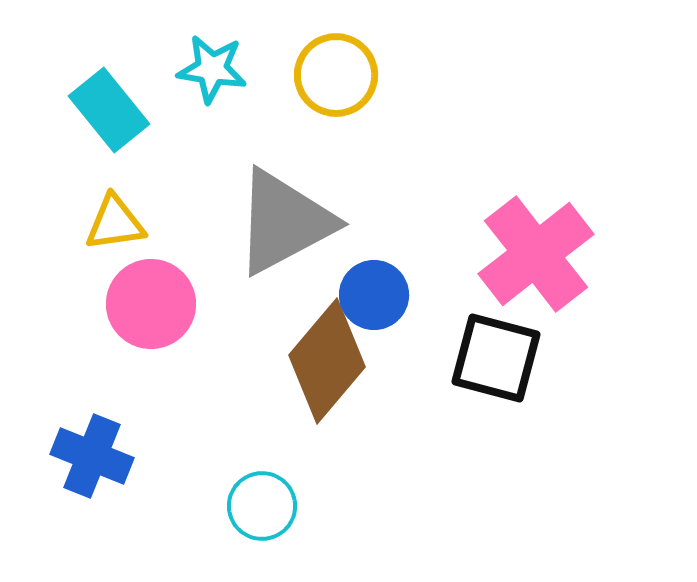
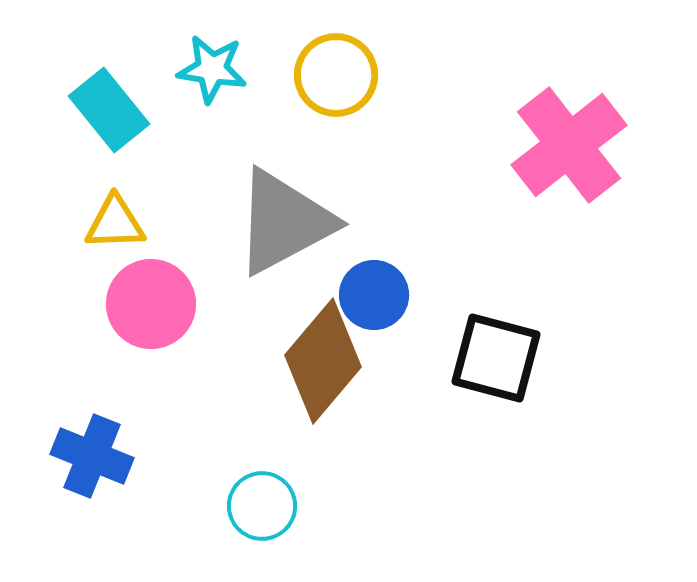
yellow triangle: rotated 6 degrees clockwise
pink cross: moved 33 px right, 109 px up
brown diamond: moved 4 px left
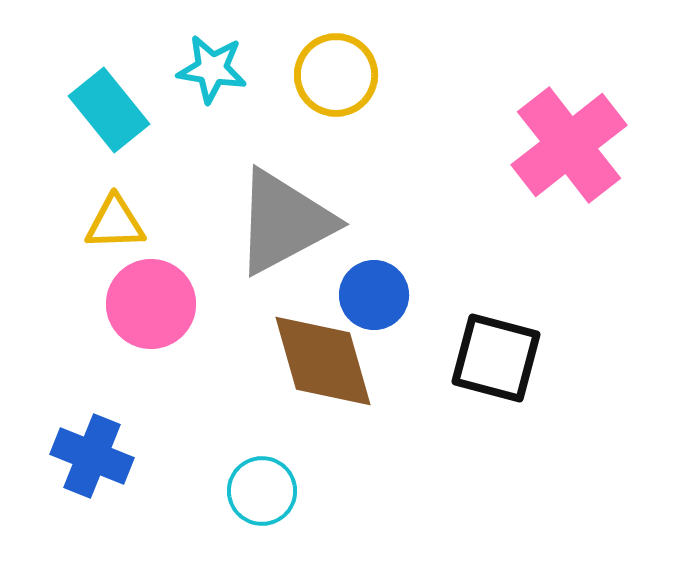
brown diamond: rotated 56 degrees counterclockwise
cyan circle: moved 15 px up
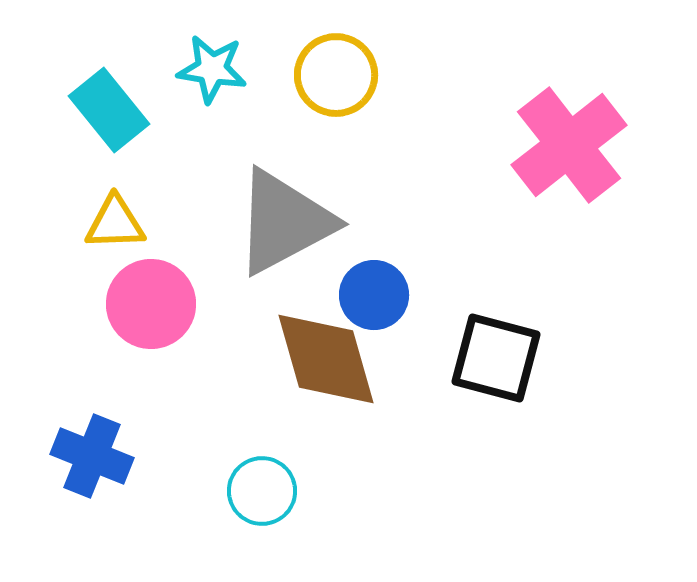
brown diamond: moved 3 px right, 2 px up
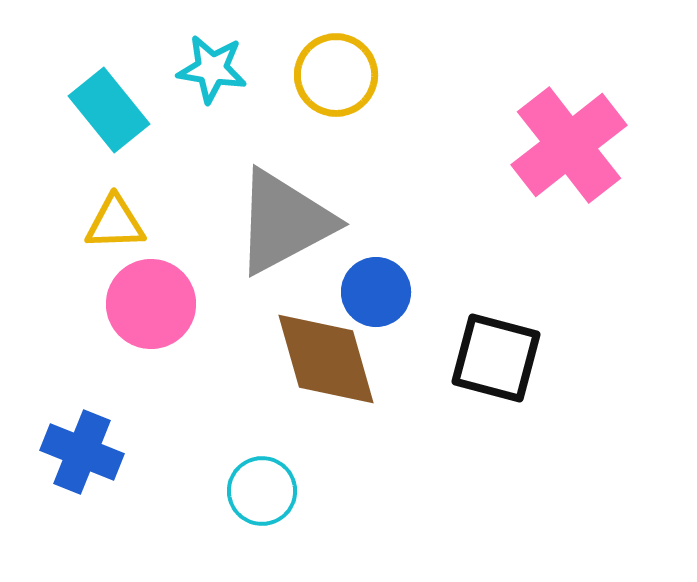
blue circle: moved 2 px right, 3 px up
blue cross: moved 10 px left, 4 px up
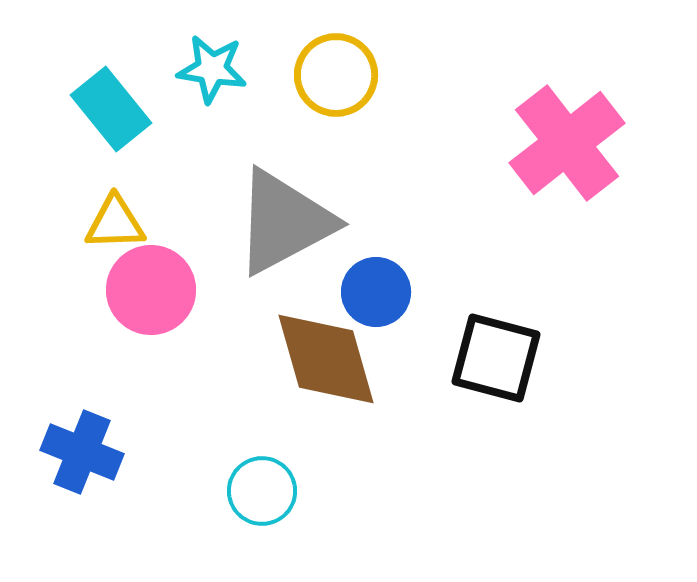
cyan rectangle: moved 2 px right, 1 px up
pink cross: moved 2 px left, 2 px up
pink circle: moved 14 px up
